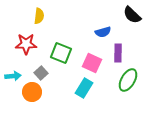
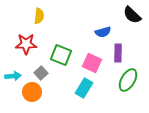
green square: moved 2 px down
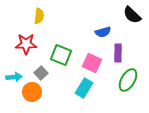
cyan arrow: moved 1 px right, 1 px down
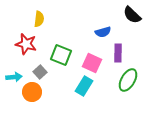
yellow semicircle: moved 3 px down
red star: rotated 15 degrees clockwise
gray square: moved 1 px left, 1 px up
cyan rectangle: moved 2 px up
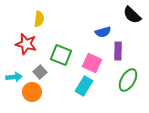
purple rectangle: moved 2 px up
